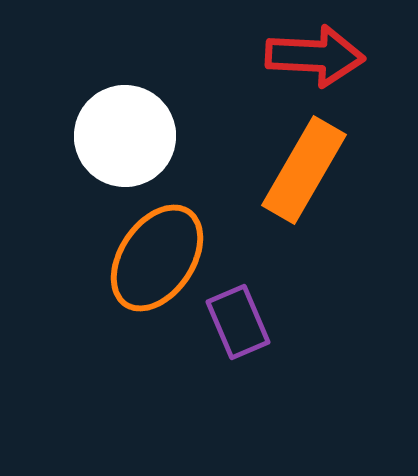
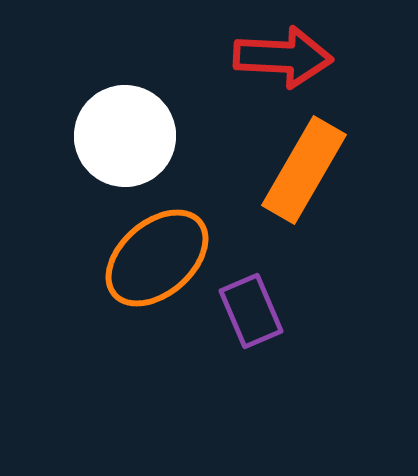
red arrow: moved 32 px left, 1 px down
orange ellipse: rotated 15 degrees clockwise
purple rectangle: moved 13 px right, 11 px up
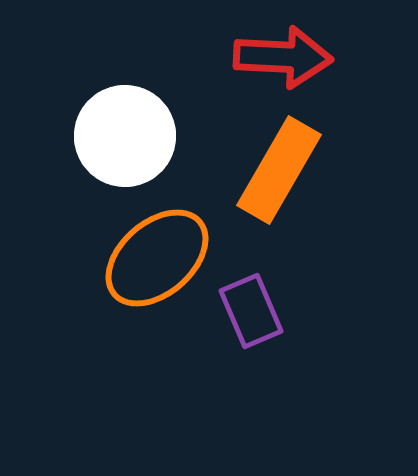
orange rectangle: moved 25 px left
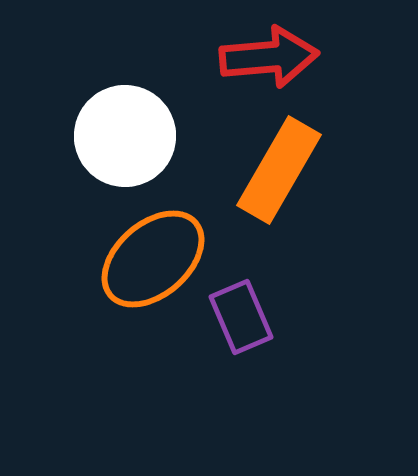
red arrow: moved 14 px left; rotated 8 degrees counterclockwise
orange ellipse: moved 4 px left, 1 px down
purple rectangle: moved 10 px left, 6 px down
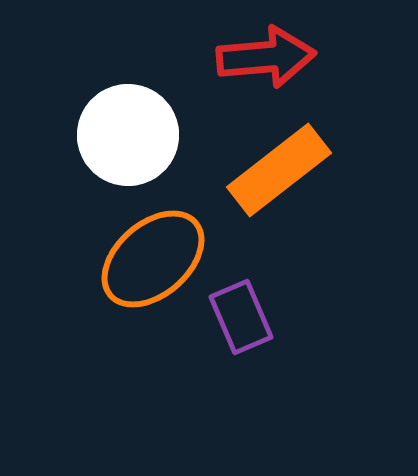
red arrow: moved 3 px left
white circle: moved 3 px right, 1 px up
orange rectangle: rotated 22 degrees clockwise
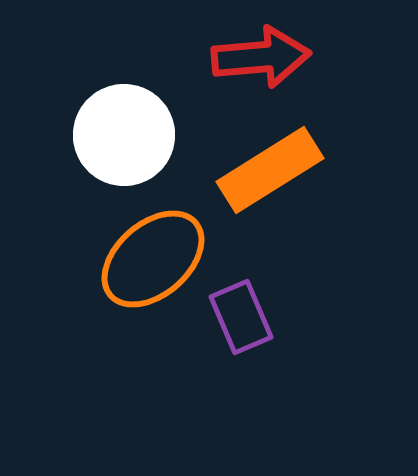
red arrow: moved 5 px left
white circle: moved 4 px left
orange rectangle: moved 9 px left; rotated 6 degrees clockwise
